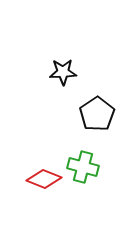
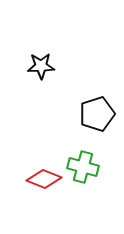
black star: moved 22 px left, 6 px up
black pentagon: rotated 16 degrees clockwise
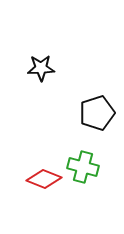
black star: moved 2 px down
black pentagon: moved 1 px up
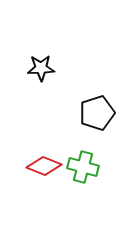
red diamond: moved 13 px up
